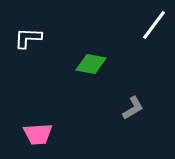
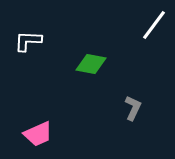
white L-shape: moved 3 px down
gray L-shape: rotated 35 degrees counterclockwise
pink trapezoid: rotated 20 degrees counterclockwise
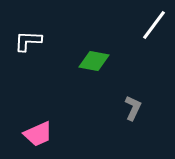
green diamond: moved 3 px right, 3 px up
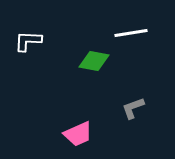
white line: moved 23 px left, 8 px down; rotated 44 degrees clockwise
gray L-shape: rotated 135 degrees counterclockwise
pink trapezoid: moved 40 px right
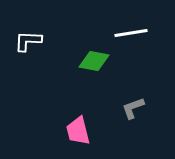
pink trapezoid: moved 3 px up; rotated 100 degrees clockwise
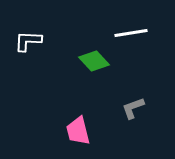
green diamond: rotated 36 degrees clockwise
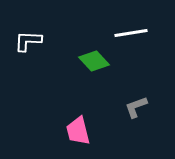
gray L-shape: moved 3 px right, 1 px up
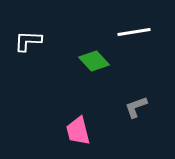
white line: moved 3 px right, 1 px up
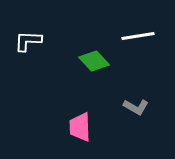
white line: moved 4 px right, 4 px down
gray L-shape: rotated 130 degrees counterclockwise
pink trapezoid: moved 2 px right, 4 px up; rotated 12 degrees clockwise
